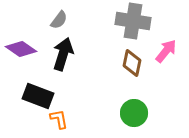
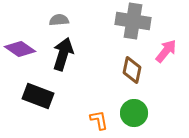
gray semicircle: rotated 132 degrees counterclockwise
purple diamond: moved 1 px left
brown diamond: moved 7 px down
orange L-shape: moved 40 px right, 1 px down
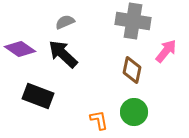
gray semicircle: moved 6 px right, 2 px down; rotated 18 degrees counterclockwise
black arrow: rotated 64 degrees counterclockwise
green circle: moved 1 px up
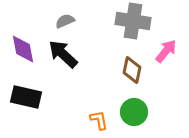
gray semicircle: moved 1 px up
purple diamond: moved 3 px right; rotated 44 degrees clockwise
black rectangle: moved 12 px left, 1 px down; rotated 8 degrees counterclockwise
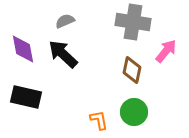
gray cross: moved 1 px down
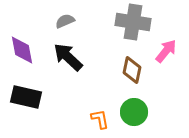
purple diamond: moved 1 px left, 1 px down
black arrow: moved 5 px right, 3 px down
orange L-shape: moved 1 px right, 1 px up
